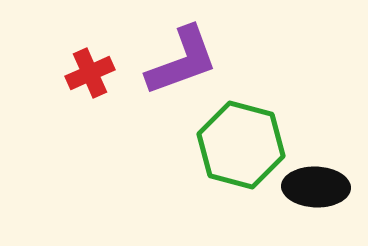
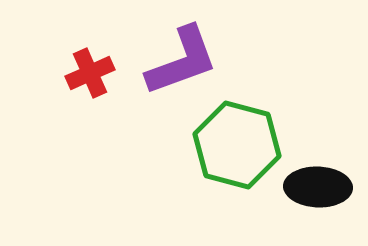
green hexagon: moved 4 px left
black ellipse: moved 2 px right
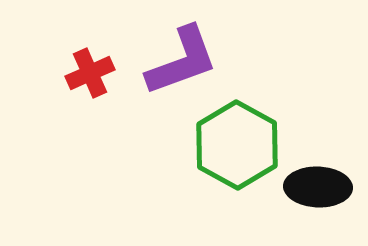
green hexagon: rotated 14 degrees clockwise
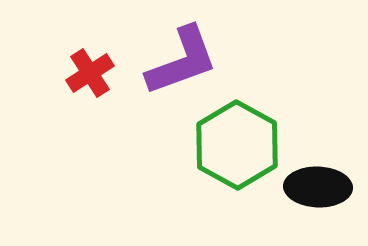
red cross: rotated 9 degrees counterclockwise
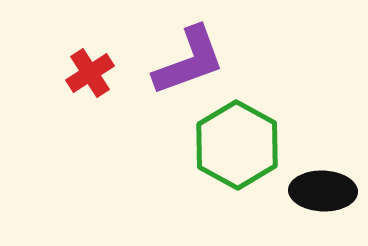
purple L-shape: moved 7 px right
black ellipse: moved 5 px right, 4 px down
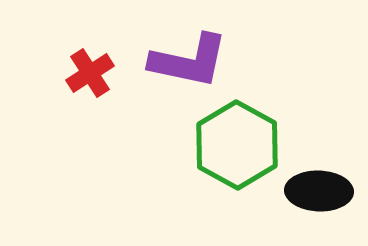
purple L-shape: rotated 32 degrees clockwise
black ellipse: moved 4 px left
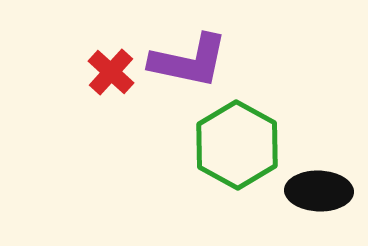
red cross: moved 21 px right, 1 px up; rotated 15 degrees counterclockwise
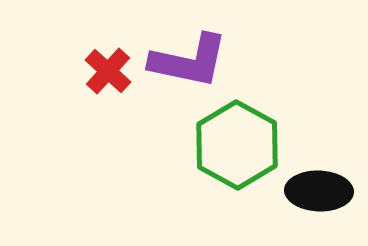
red cross: moved 3 px left, 1 px up
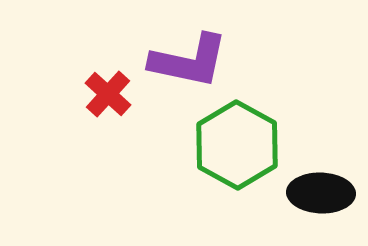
red cross: moved 23 px down
black ellipse: moved 2 px right, 2 px down
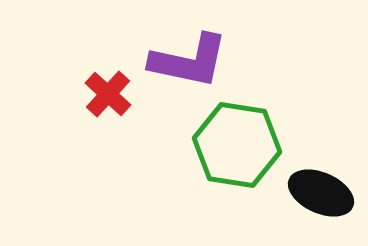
green hexagon: rotated 20 degrees counterclockwise
black ellipse: rotated 22 degrees clockwise
